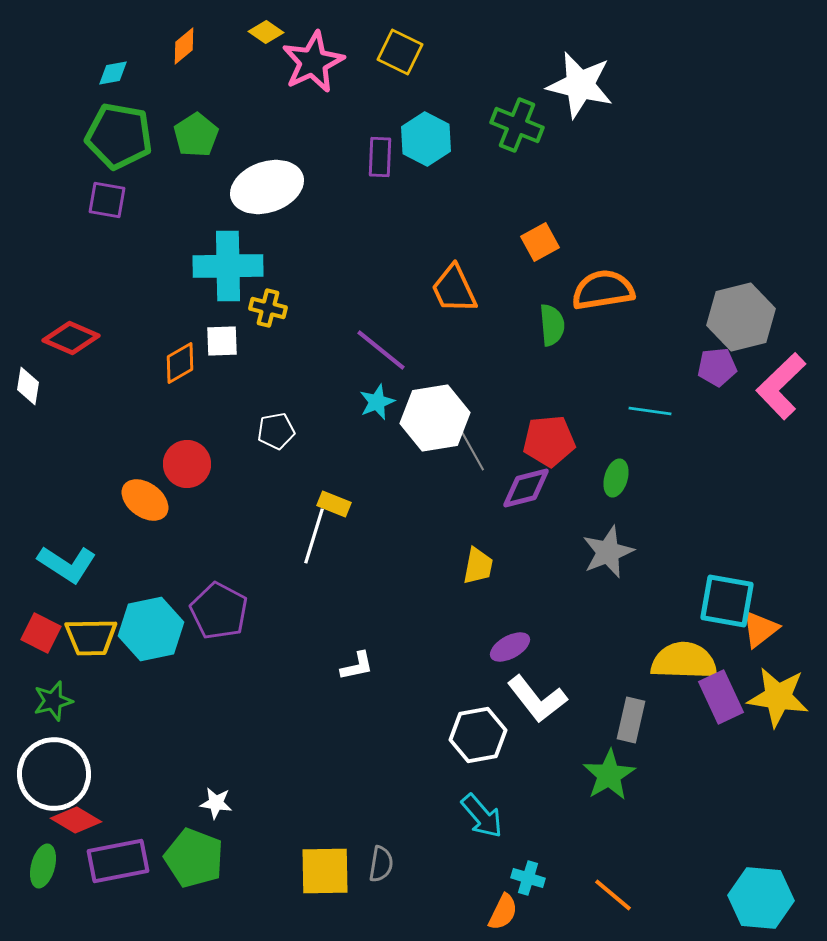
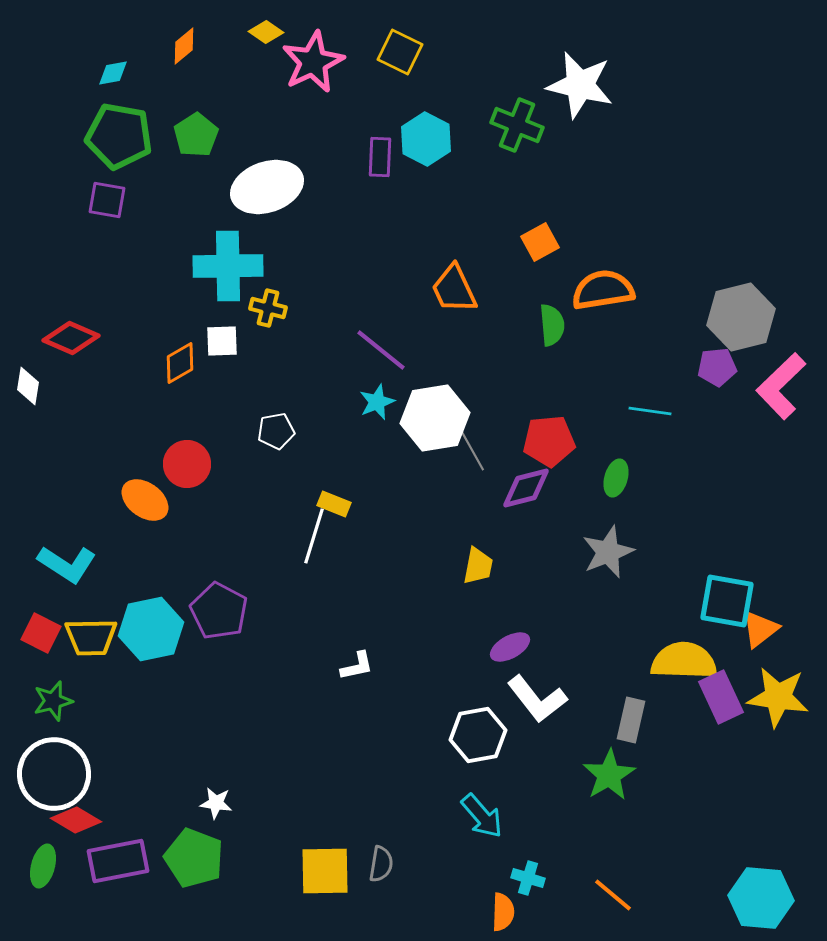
orange semicircle at (503, 912): rotated 24 degrees counterclockwise
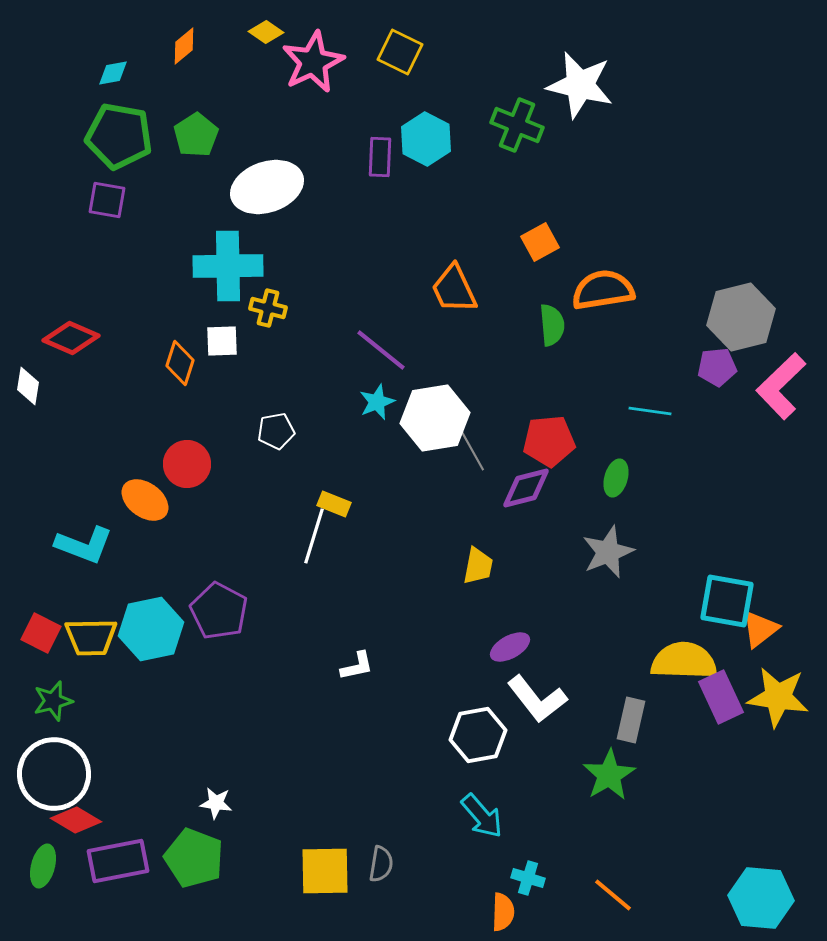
orange diamond at (180, 363): rotated 42 degrees counterclockwise
cyan L-shape at (67, 564): moved 17 px right, 19 px up; rotated 12 degrees counterclockwise
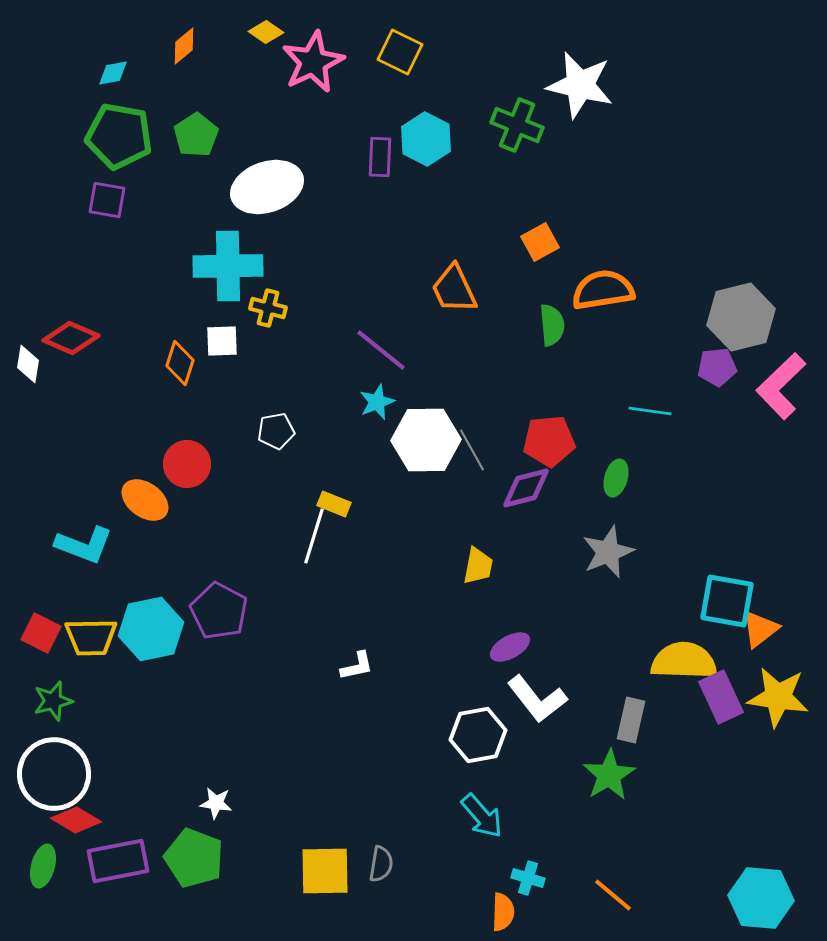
white diamond at (28, 386): moved 22 px up
white hexagon at (435, 418): moved 9 px left, 22 px down; rotated 8 degrees clockwise
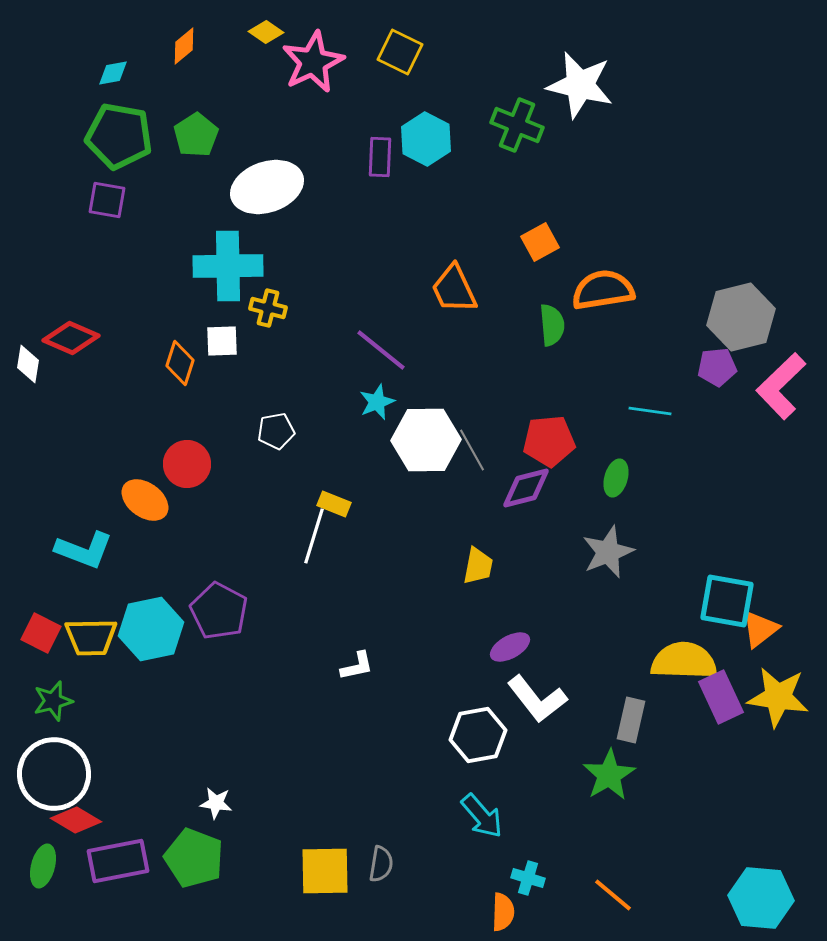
cyan L-shape at (84, 545): moved 5 px down
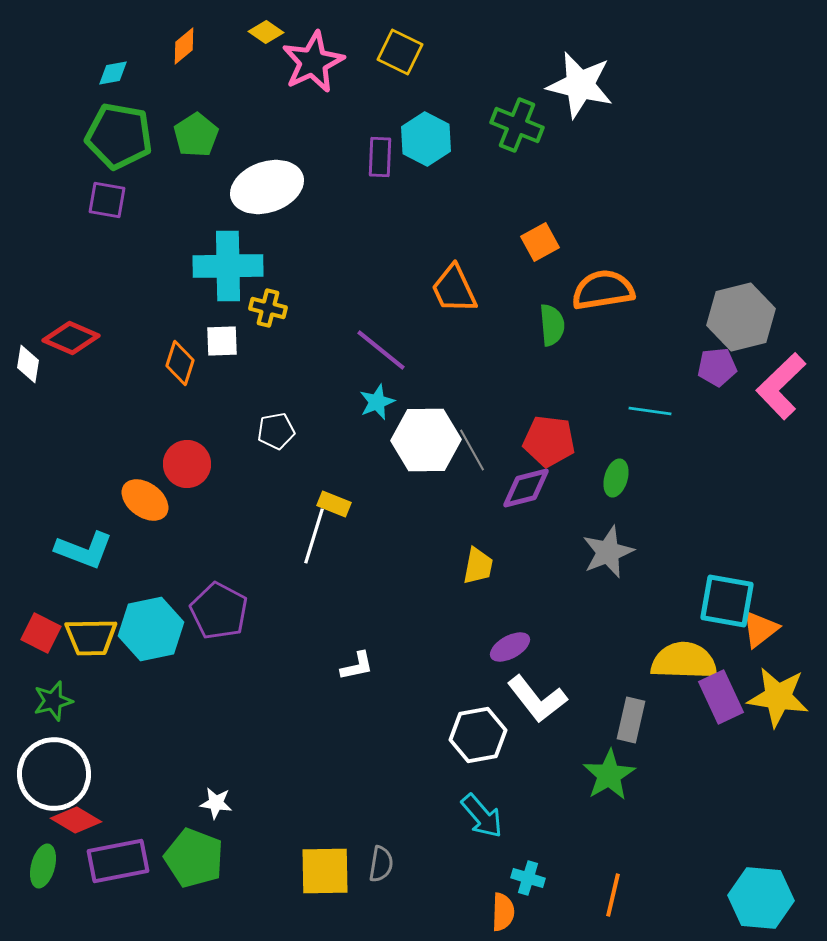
red pentagon at (549, 441): rotated 12 degrees clockwise
orange line at (613, 895): rotated 63 degrees clockwise
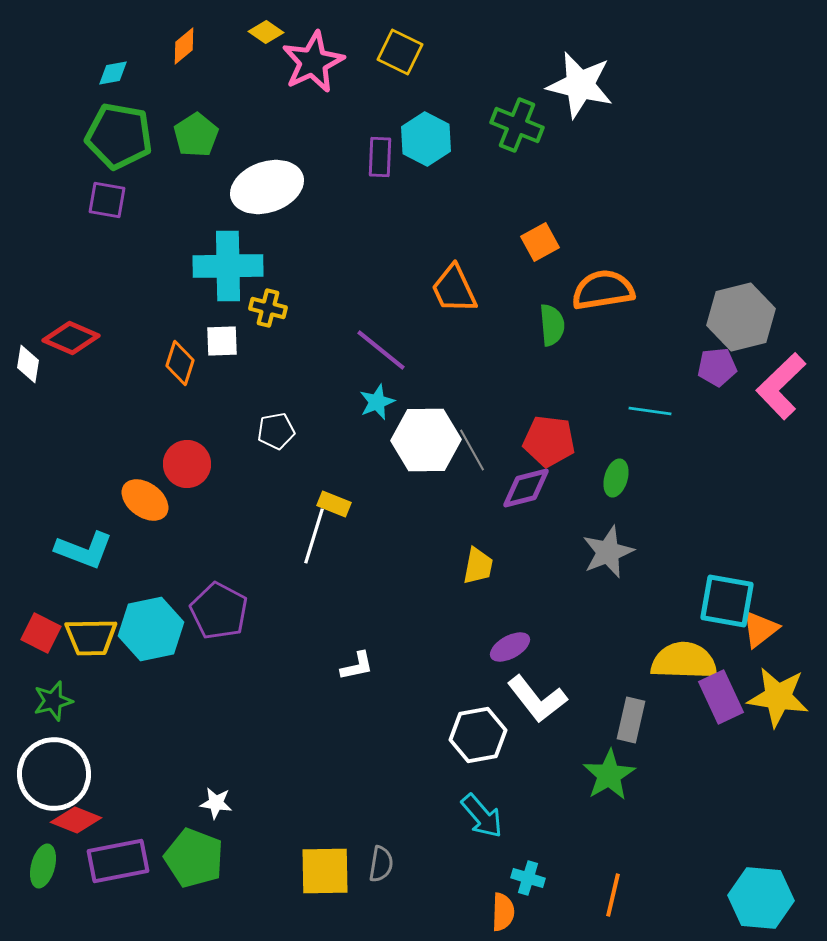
red diamond at (76, 820): rotated 9 degrees counterclockwise
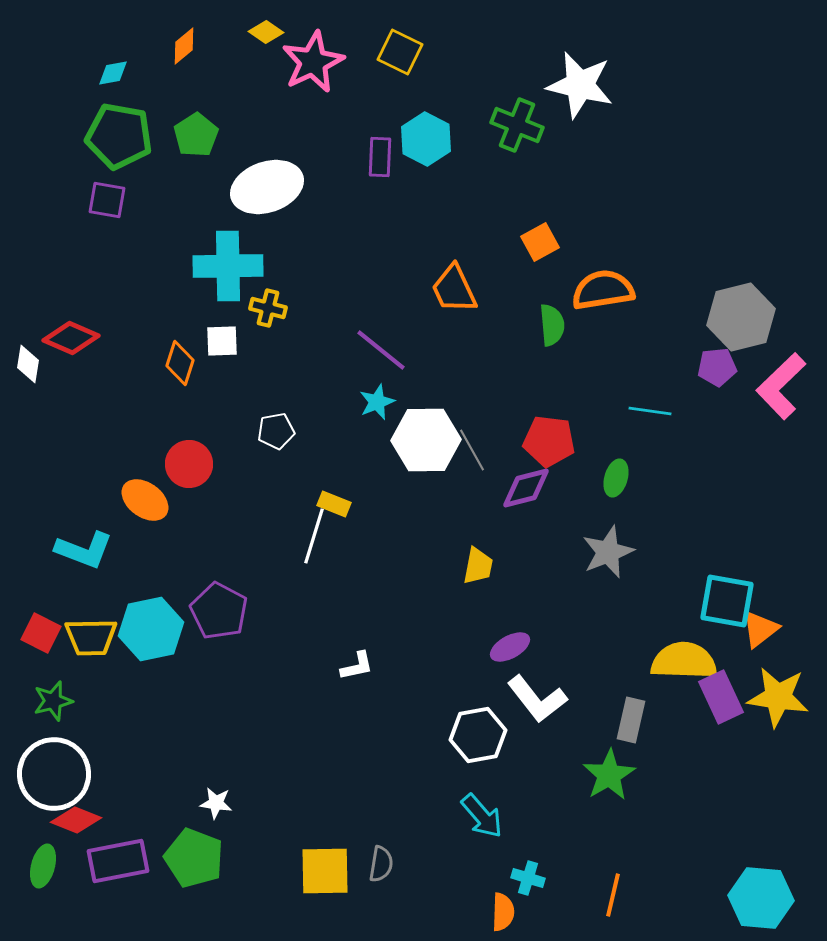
red circle at (187, 464): moved 2 px right
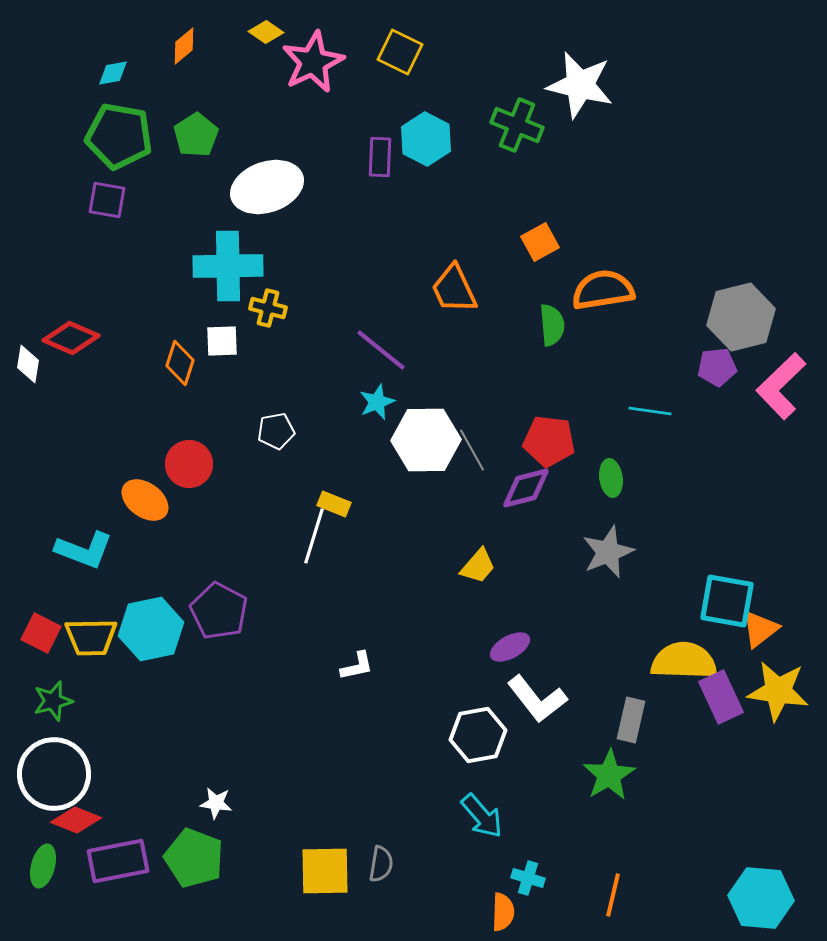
green ellipse at (616, 478): moved 5 px left; rotated 24 degrees counterclockwise
yellow trapezoid at (478, 566): rotated 30 degrees clockwise
yellow star at (778, 697): moved 6 px up
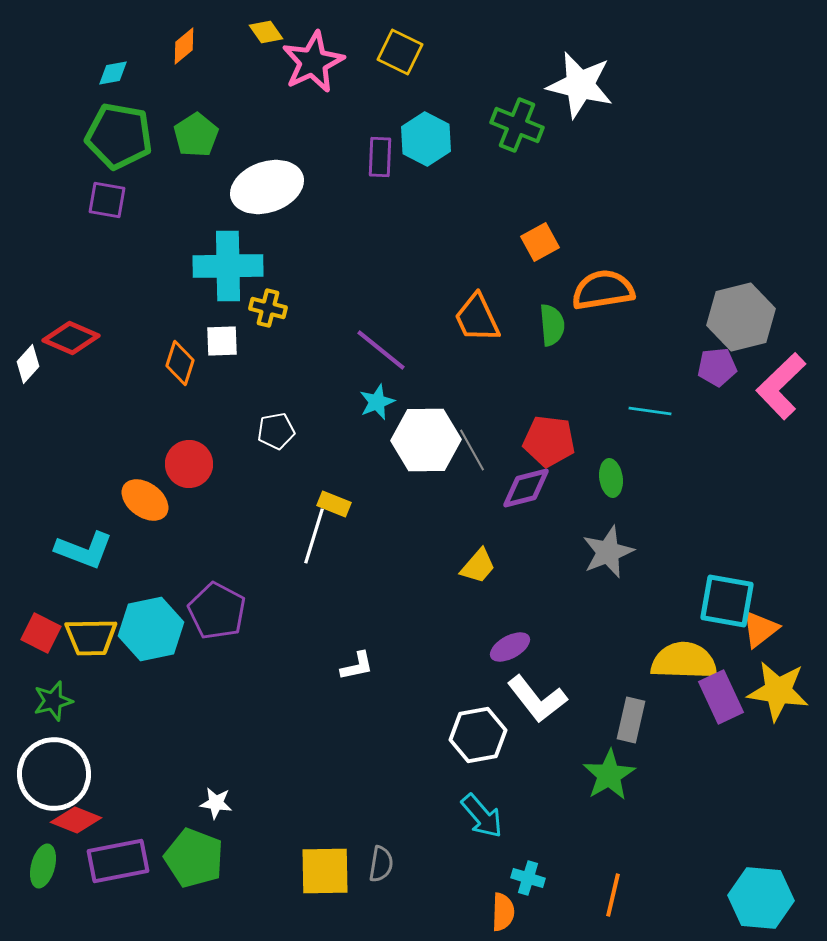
yellow diamond at (266, 32): rotated 20 degrees clockwise
orange trapezoid at (454, 289): moved 23 px right, 29 px down
white diamond at (28, 364): rotated 33 degrees clockwise
purple pentagon at (219, 611): moved 2 px left
